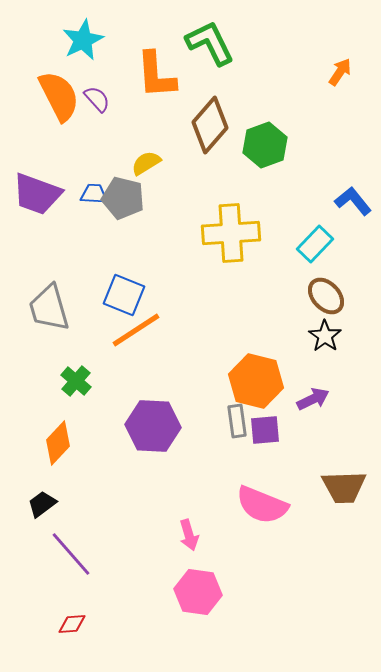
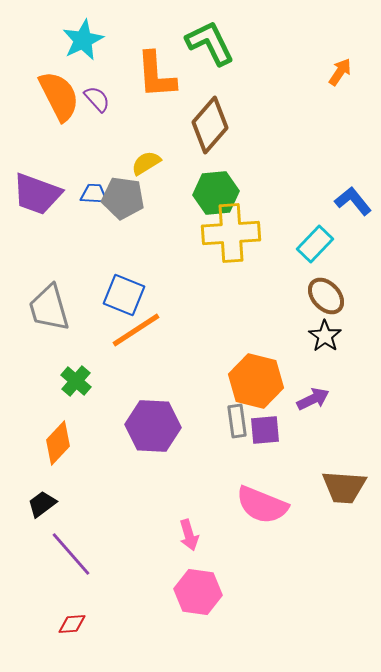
green hexagon: moved 49 px left, 48 px down; rotated 15 degrees clockwise
gray pentagon: rotated 6 degrees counterclockwise
brown trapezoid: rotated 6 degrees clockwise
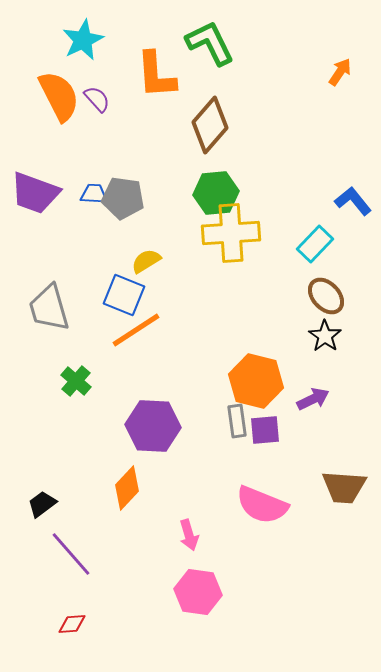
yellow semicircle: moved 98 px down
purple trapezoid: moved 2 px left, 1 px up
orange diamond: moved 69 px right, 45 px down
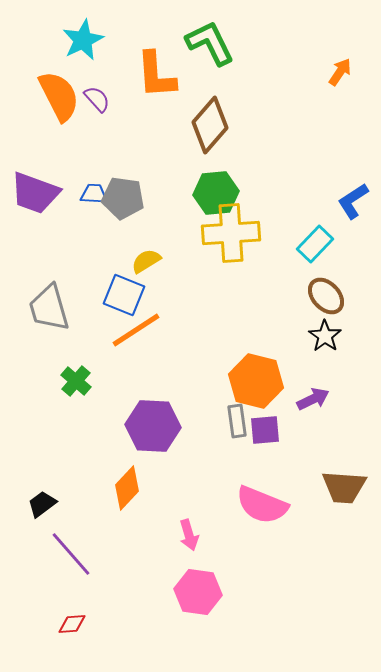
blue L-shape: rotated 84 degrees counterclockwise
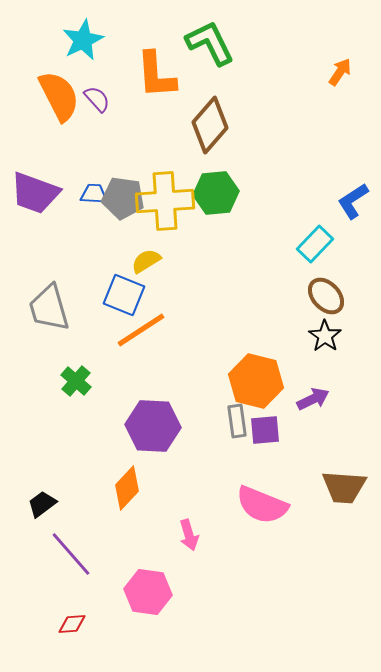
yellow cross: moved 66 px left, 32 px up
orange line: moved 5 px right
pink hexagon: moved 50 px left
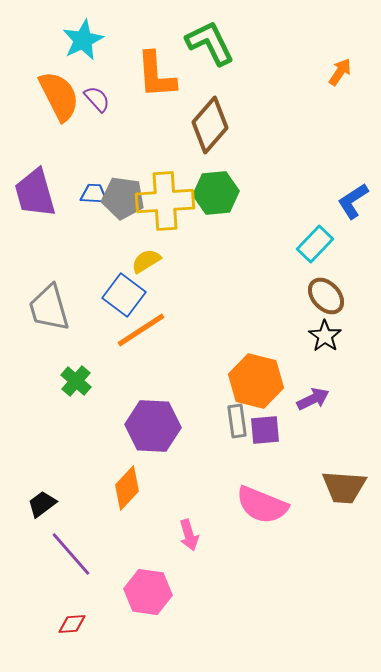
purple trapezoid: rotated 54 degrees clockwise
blue square: rotated 15 degrees clockwise
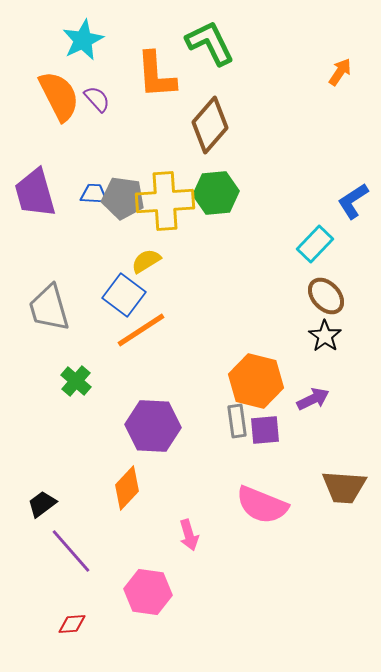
purple line: moved 3 px up
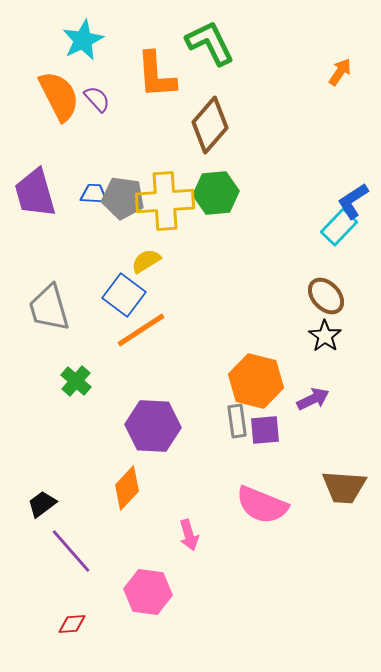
cyan rectangle: moved 24 px right, 17 px up
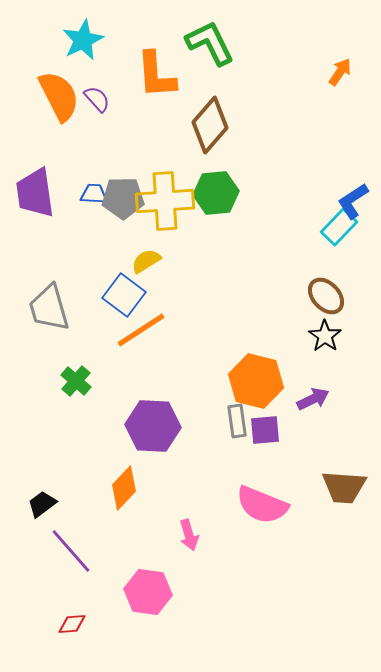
purple trapezoid: rotated 8 degrees clockwise
gray pentagon: rotated 9 degrees counterclockwise
orange diamond: moved 3 px left
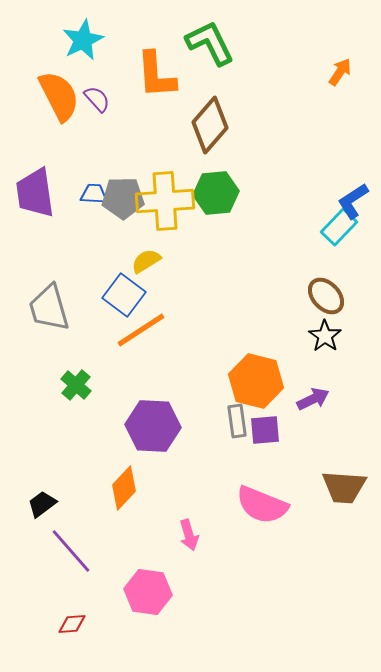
green cross: moved 4 px down
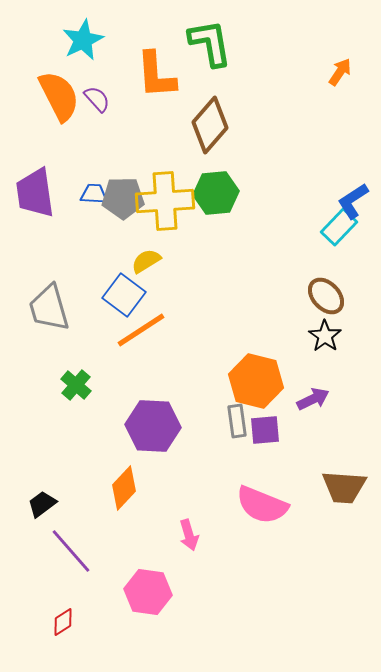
green L-shape: rotated 16 degrees clockwise
red diamond: moved 9 px left, 2 px up; rotated 28 degrees counterclockwise
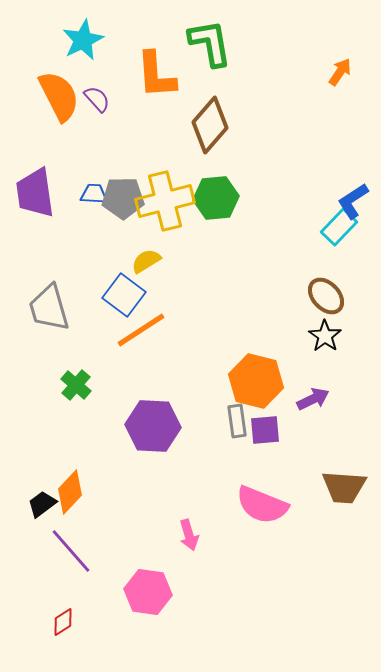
green hexagon: moved 5 px down
yellow cross: rotated 10 degrees counterclockwise
orange diamond: moved 54 px left, 4 px down
